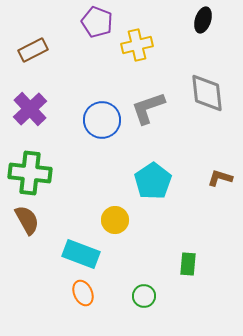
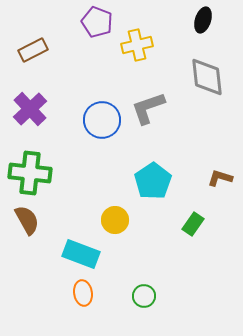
gray diamond: moved 16 px up
green rectangle: moved 5 px right, 40 px up; rotated 30 degrees clockwise
orange ellipse: rotated 15 degrees clockwise
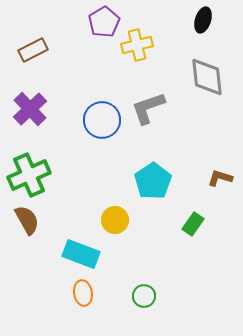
purple pentagon: moved 7 px right; rotated 20 degrees clockwise
green cross: moved 1 px left, 2 px down; rotated 30 degrees counterclockwise
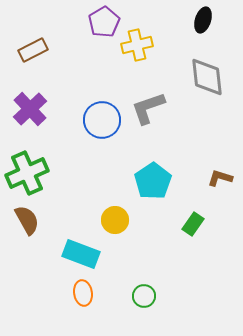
green cross: moved 2 px left, 2 px up
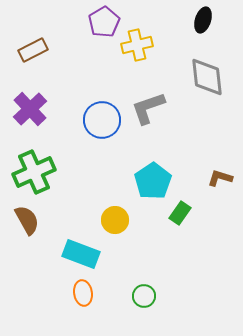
green cross: moved 7 px right, 1 px up
green rectangle: moved 13 px left, 11 px up
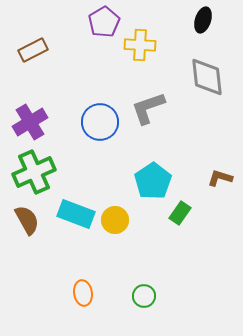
yellow cross: moved 3 px right; rotated 16 degrees clockwise
purple cross: moved 13 px down; rotated 12 degrees clockwise
blue circle: moved 2 px left, 2 px down
cyan rectangle: moved 5 px left, 40 px up
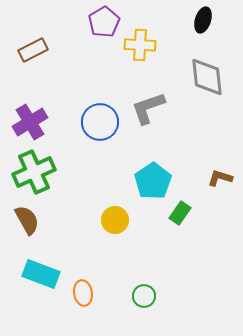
cyan rectangle: moved 35 px left, 60 px down
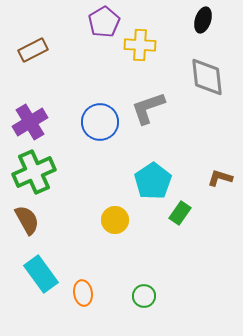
cyan rectangle: rotated 33 degrees clockwise
